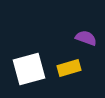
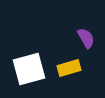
purple semicircle: rotated 40 degrees clockwise
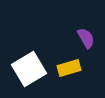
white square: rotated 16 degrees counterclockwise
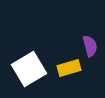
purple semicircle: moved 4 px right, 8 px down; rotated 15 degrees clockwise
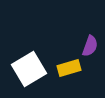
purple semicircle: rotated 35 degrees clockwise
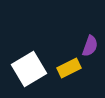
yellow rectangle: rotated 10 degrees counterclockwise
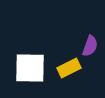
white square: moved 1 px right, 1 px up; rotated 32 degrees clockwise
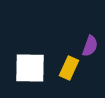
yellow rectangle: rotated 40 degrees counterclockwise
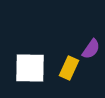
purple semicircle: moved 1 px right, 3 px down; rotated 15 degrees clockwise
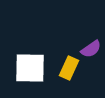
purple semicircle: rotated 20 degrees clockwise
